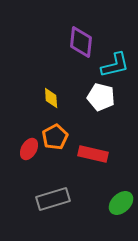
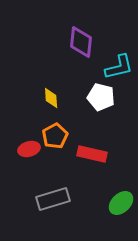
cyan L-shape: moved 4 px right, 2 px down
orange pentagon: moved 1 px up
red ellipse: rotated 45 degrees clockwise
red rectangle: moved 1 px left
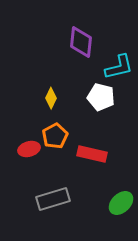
yellow diamond: rotated 30 degrees clockwise
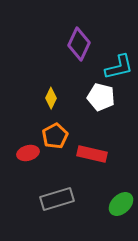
purple diamond: moved 2 px left, 2 px down; rotated 20 degrees clockwise
red ellipse: moved 1 px left, 4 px down
gray rectangle: moved 4 px right
green ellipse: moved 1 px down
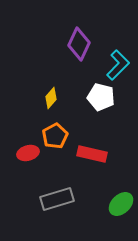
cyan L-shape: moved 1 px left, 2 px up; rotated 32 degrees counterclockwise
yellow diamond: rotated 15 degrees clockwise
